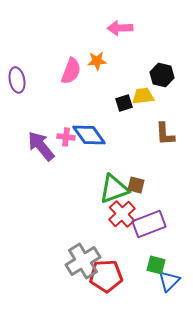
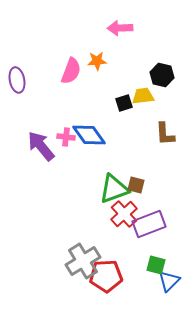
red cross: moved 2 px right
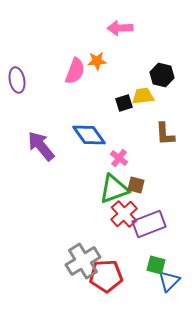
pink semicircle: moved 4 px right
pink cross: moved 53 px right, 21 px down; rotated 30 degrees clockwise
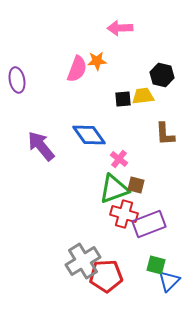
pink semicircle: moved 2 px right, 2 px up
black square: moved 1 px left, 4 px up; rotated 12 degrees clockwise
pink cross: moved 1 px down
red cross: rotated 32 degrees counterclockwise
